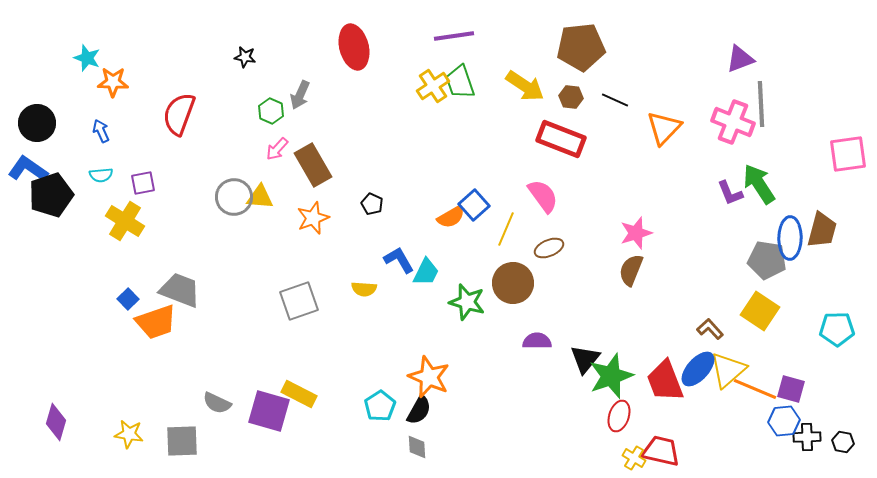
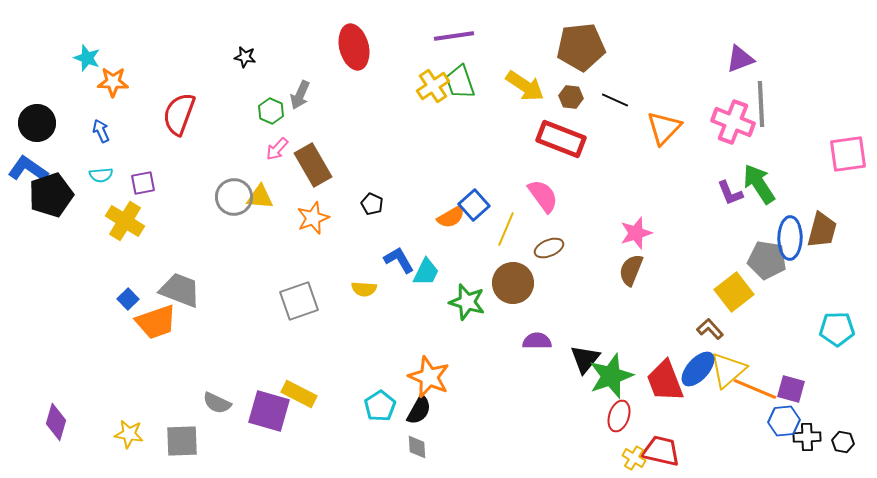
yellow square at (760, 311): moved 26 px left, 19 px up; rotated 18 degrees clockwise
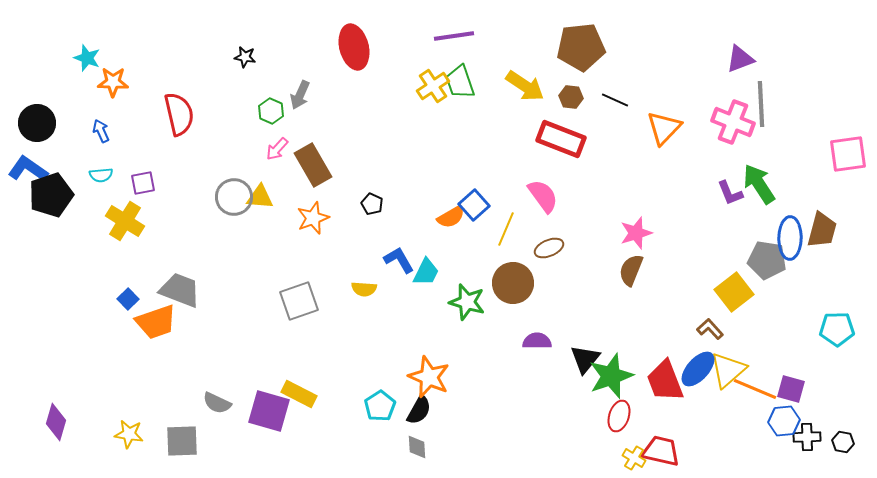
red semicircle at (179, 114): rotated 147 degrees clockwise
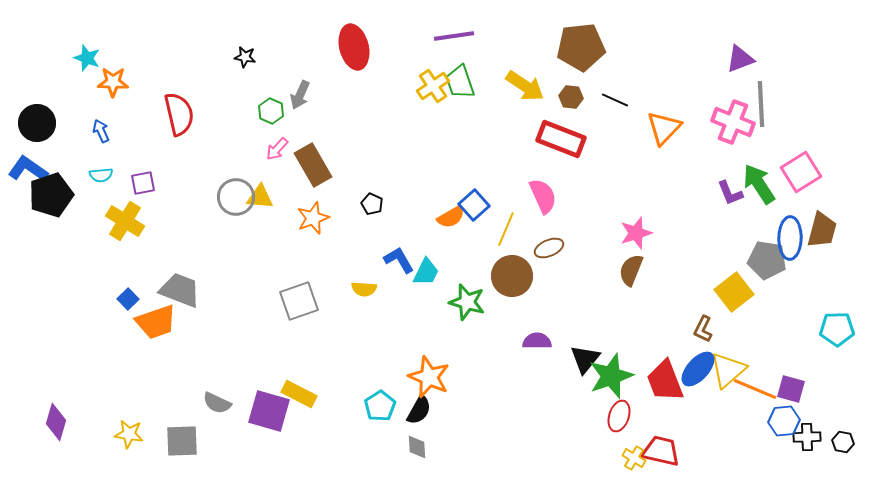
pink square at (848, 154): moved 47 px left, 18 px down; rotated 24 degrees counterclockwise
pink semicircle at (543, 196): rotated 12 degrees clockwise
gray circle at (234, 197): moved 2 px right
brown circle at (513, 283): moved 1 px left, 7 px up
brown L-shape at (710, 329): moved 7 px left; rotated 112 degrees counterclockwise
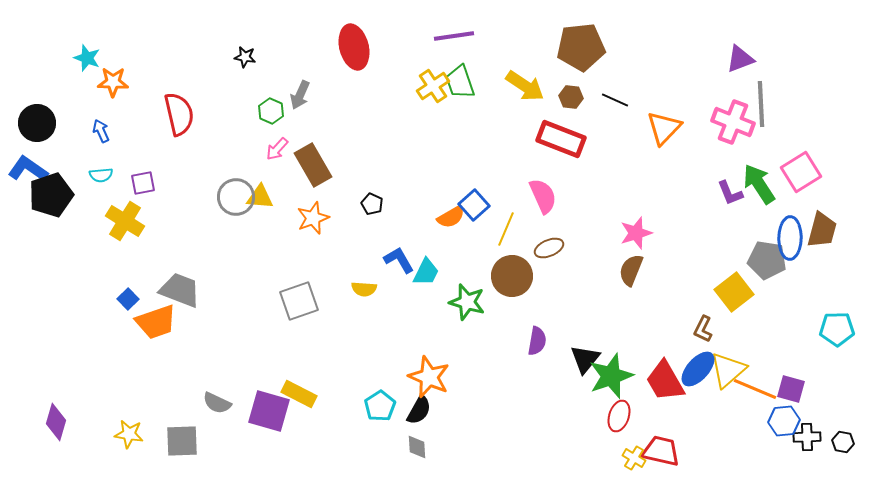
purple semicircle at (537, 341): rotated 100 degrees clockwise
red trapezoid at (665, 381): rotated 9 degrees counterclockwise
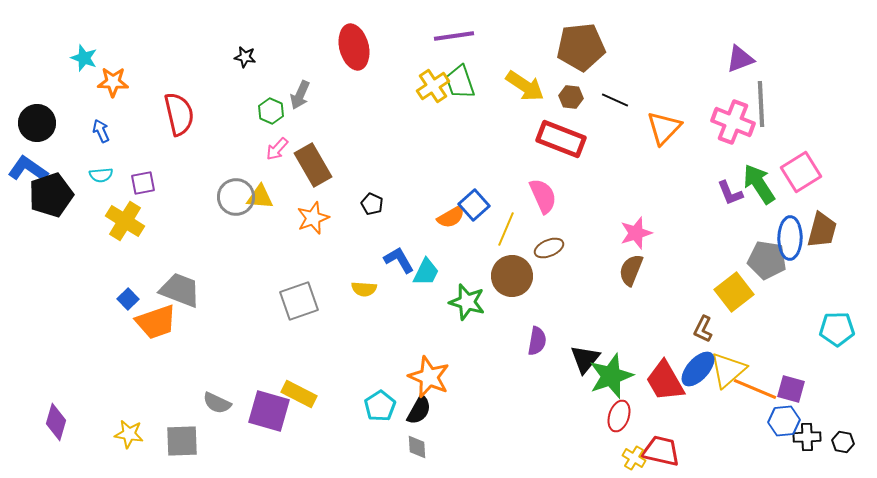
cyan star at (87, 58): moved 3 px left
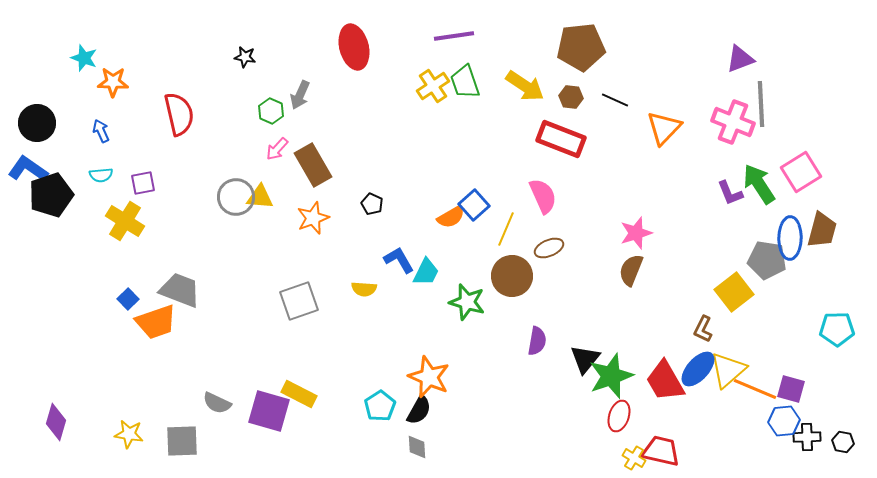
green trapezoid at (460, 82): moved 5 px right
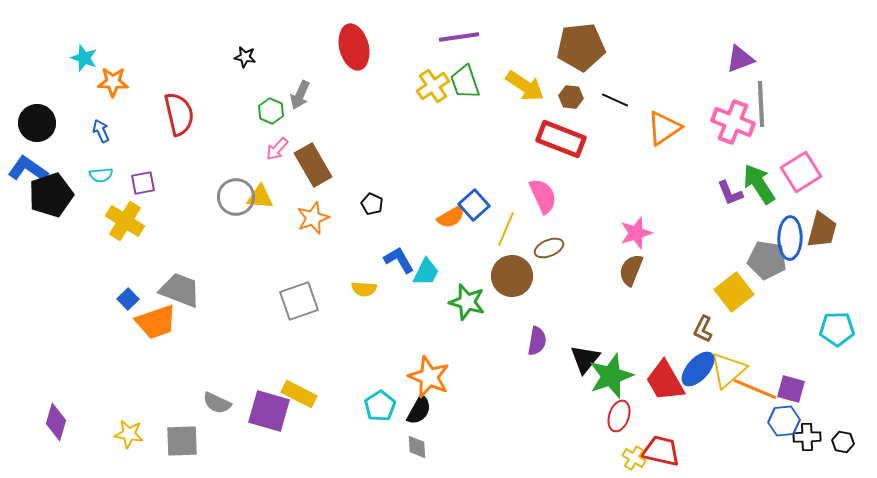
purple line at (454, 36): moved 5 px right, 1 px down
orange triangle at (664, 128): rotated 12 degrees clockwise
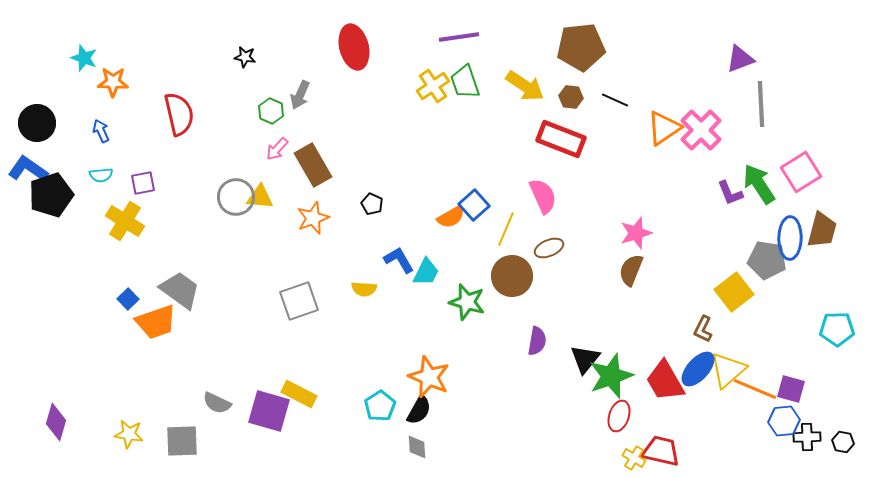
pink cross at (733, 122): moved 32 px left, 8 px down; rotated 24 degrees clockwise
gray trapezoid at (180, 290): rotated 15 degrees clockwise
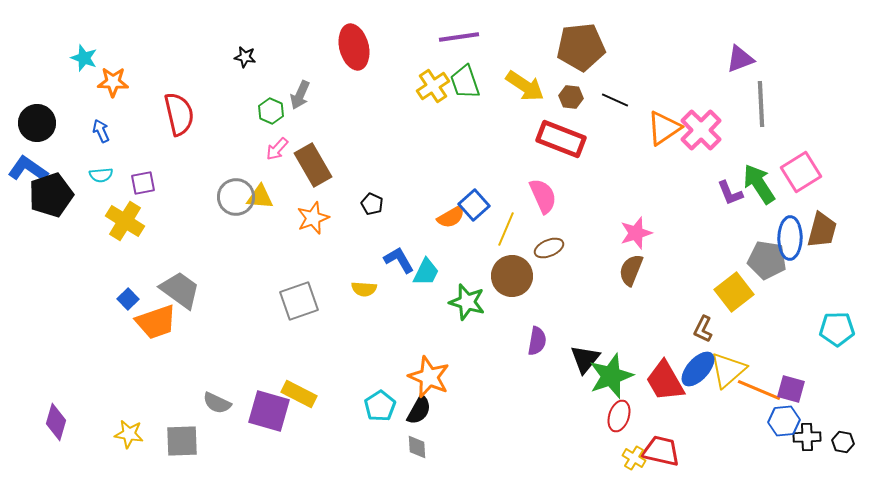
orange line at (755, 389): moved 4 px right, 1 px down
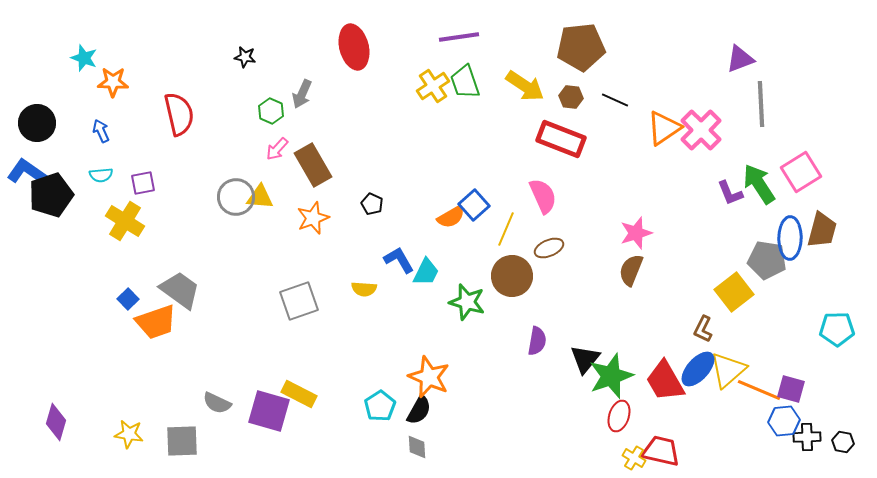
gray arrow at (300, 95): moved 2 px right, 1 px up
blue L-shape at (28, 169): moved 1 px left, 3 px down
